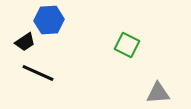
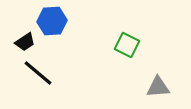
blue hexagon: moved 3 px right, 1 px down
black line: rotated 16 degrees clockwise
gray triangle: moved 6 px up
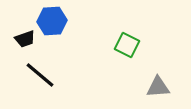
black trapezoid: moved 3 px up; rotated 15 degrees clockwise
black line: moved 2 px right, 2 px down
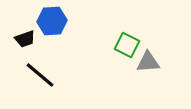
gray triangle: moved 10 px left, 25 px up
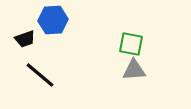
blue hexagon: moved 1 px right, 1 px up
green square: moved 4 px right, 1 px up; rotated 15 degrees counterclockwise
gray triangle: moved 14 px left, 8 px down
